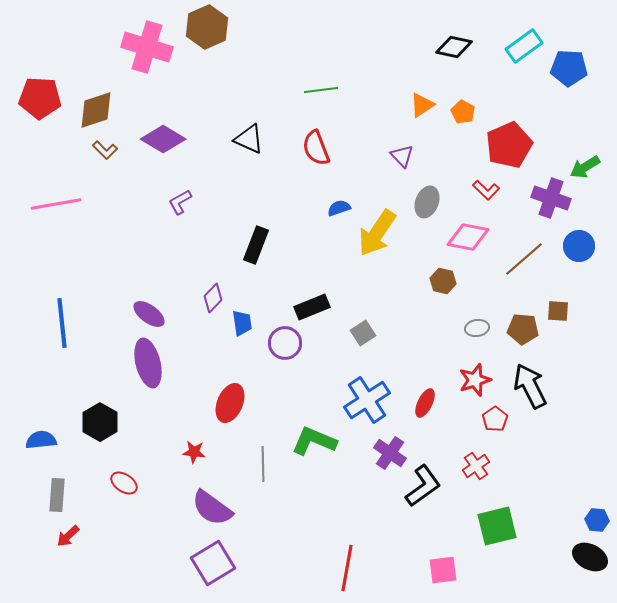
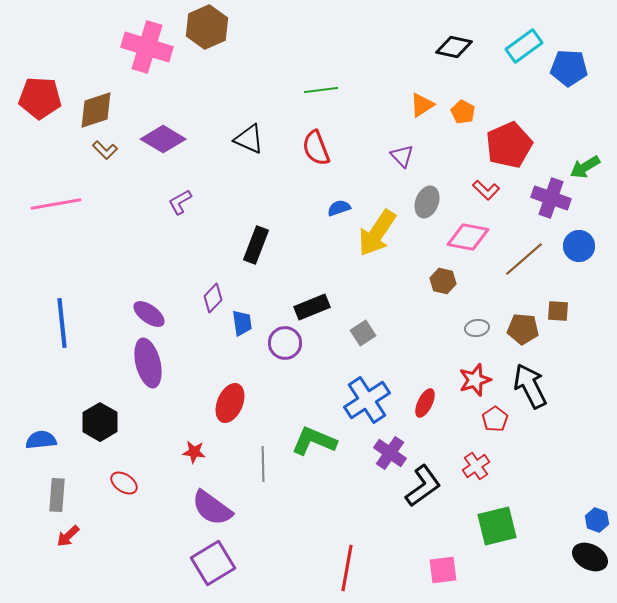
blue hexagon at (597, 520): rotated 15 degrees clockwise
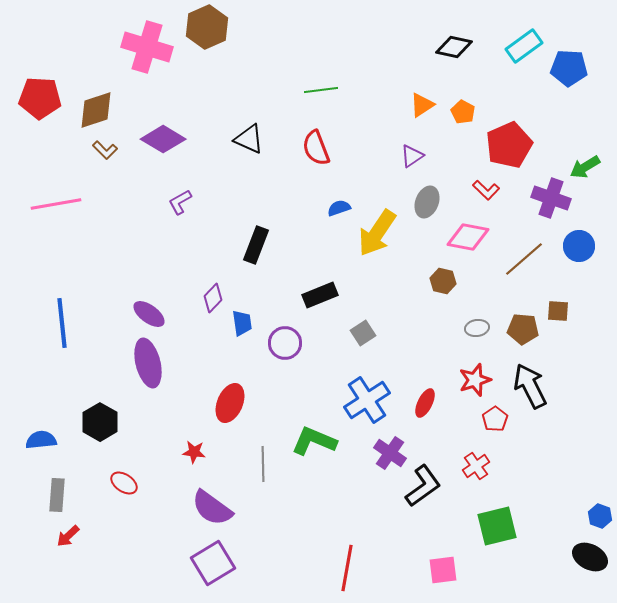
purple triangle at (402, 156): moved 10 px right; rotated 40 degrees clockwise
black rectangle at (312, 307): moved 8 px right, 12 px up
blue hexagon at (597, 520): moved 3 px right, 4 px up
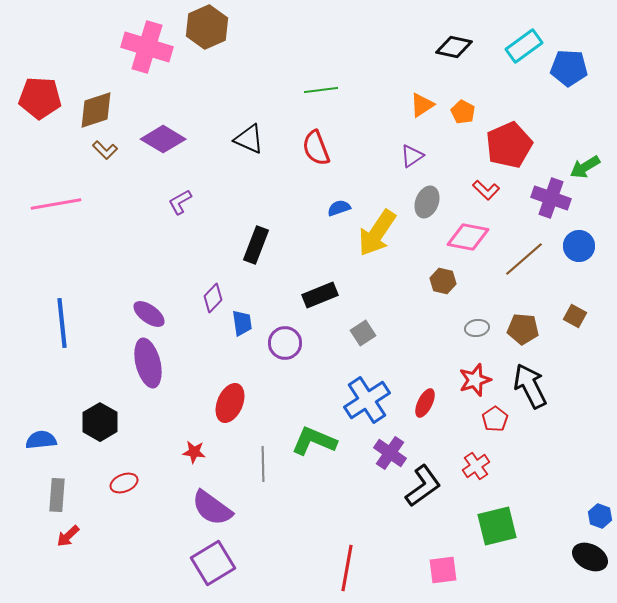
brown square at (558, 311): moved 17 px right, 5 px down; rotated 25 degrees clockwise
red ellipse at (124, 483): rotated 56 degrees counterclockwise
